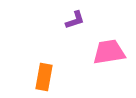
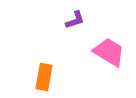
pink trapezoid: rotated 40 degrees clockwise
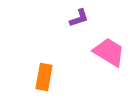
purple L-shape: moved 4 px right, 2 px up
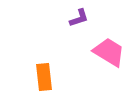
orange rectangle: rotated 16 degrees counterclockwise
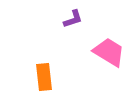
purple L-shape: moved 6 px left, 1 px down
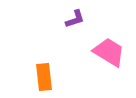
purple L-shape: moved 2 px right
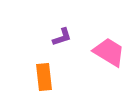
purple L-shape: moved 13 px left, 18 px down
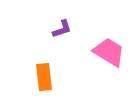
purple L-shape: moved 8 px up
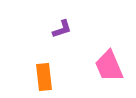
pink trapezoid: moved 14 px down; rotated 144 degrees counterclockwise
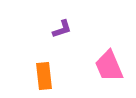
orange rectangle: moved 1 px up
